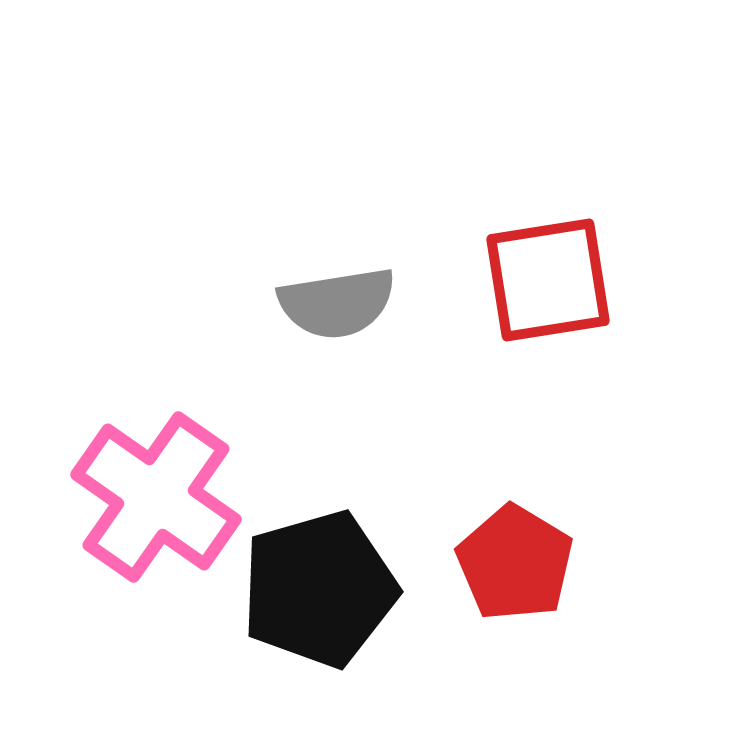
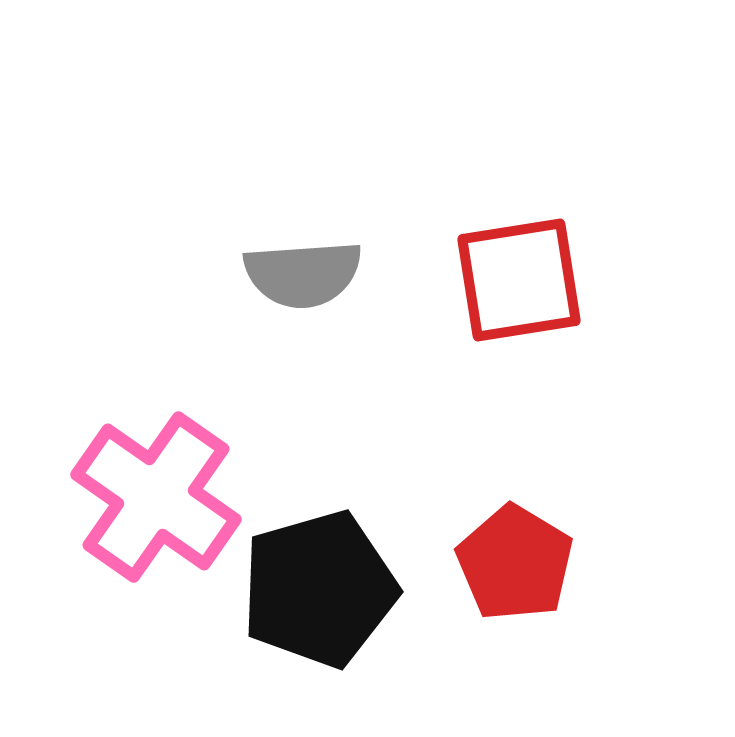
red square: moved 29 px left
gray semicircle: moved 34 px left, 29 px up; rotated 5 degrees clockwise
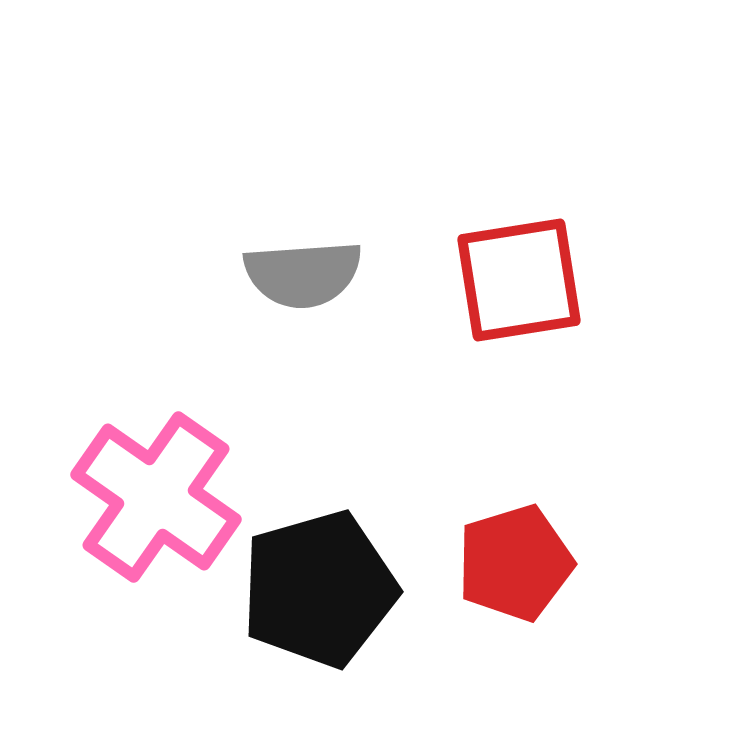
red pentagon: rotated 24 degrees clockwise
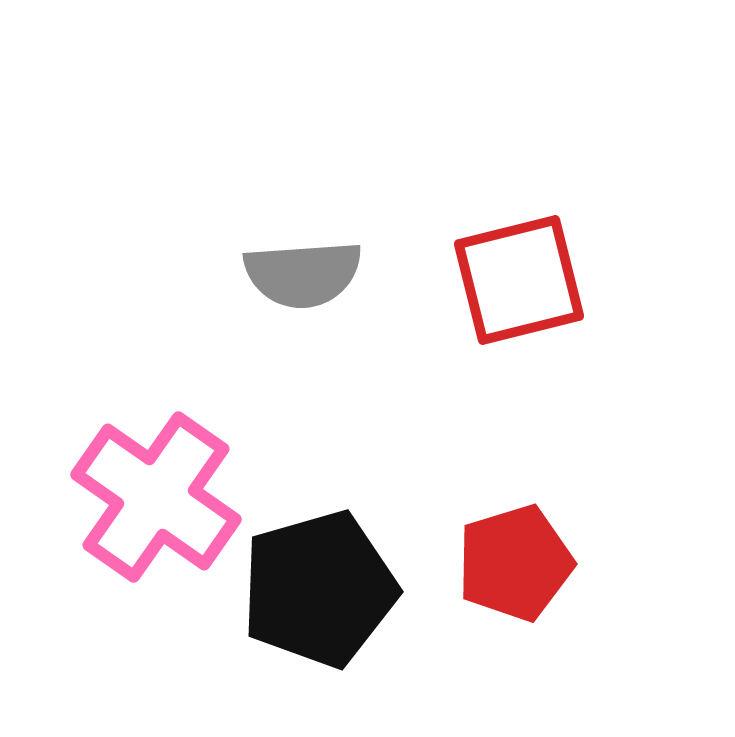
red square: rotated 5 degrees counterclockwise
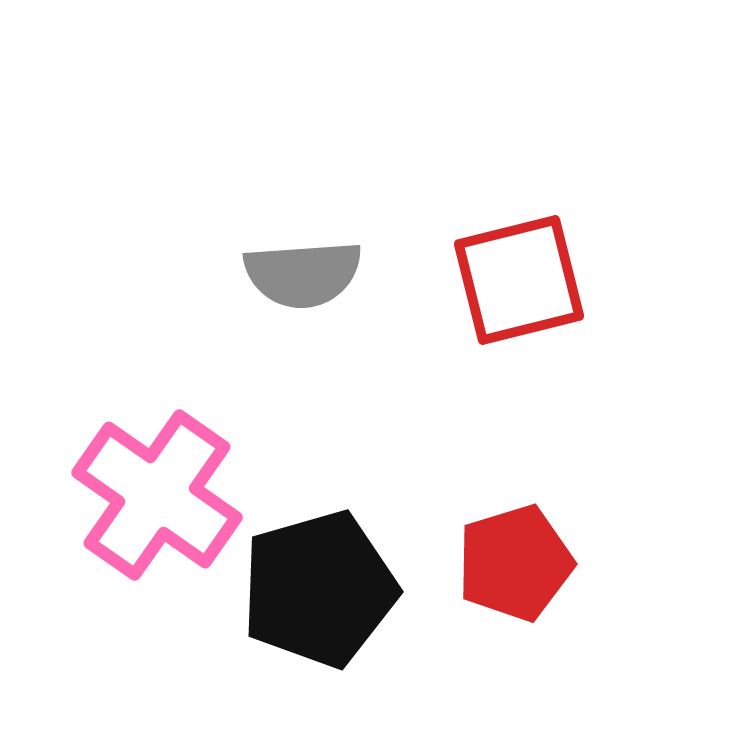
pink cross: moved 1 px right, 2 px up
